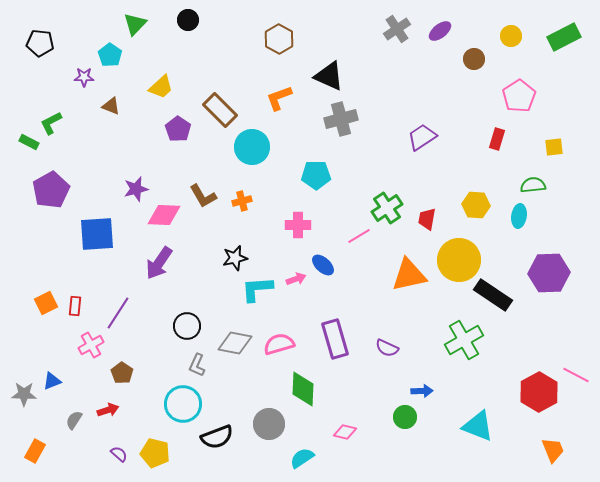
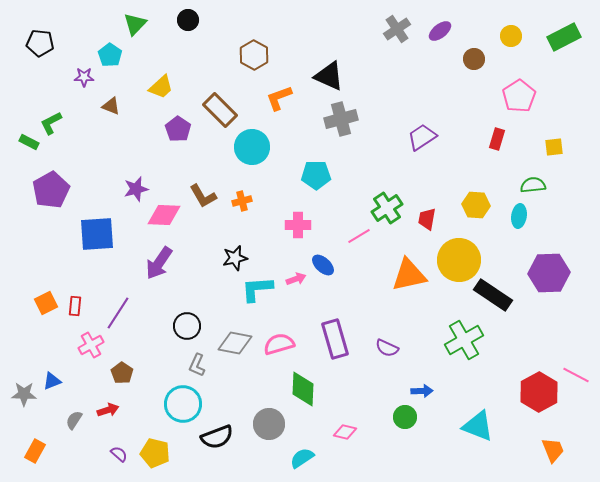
brown hexagon at (279, 39): moved 25 px left, 16 px down
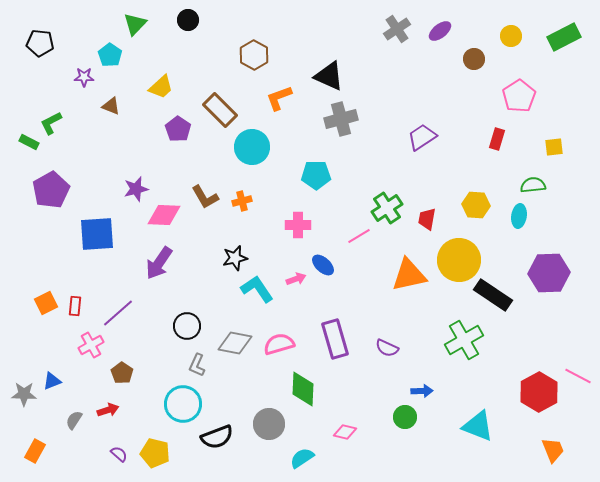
brown L-shape at (203, 196): moved 2 px right, 1 px down
cyan L-shape at (257, 289): rotated 60 degrees clockwise
purple line at (118, 313): rotated 16 degrees clockwise
pink line at (576, 375): moved 2 px right, 1 px down
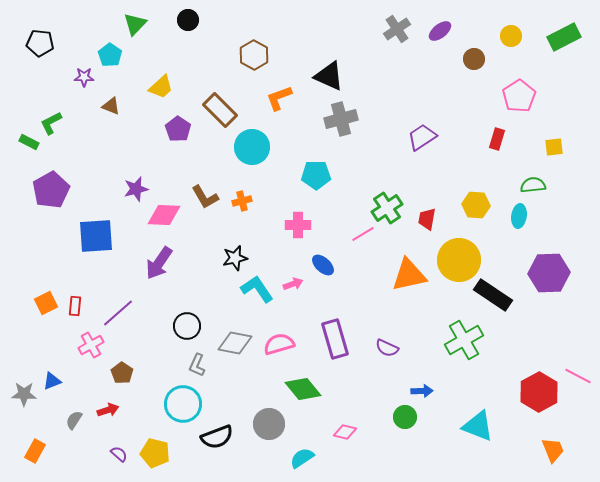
blue square at (97, 234): moved 1 px left, 2 px down
pink line at (359, 236): moved 4 px right, 2 px up
pink arrow at (296, 279): moved 3 px left, 5 px down
green diamond at (303, 389): rotated 42 degrees counterclockwise
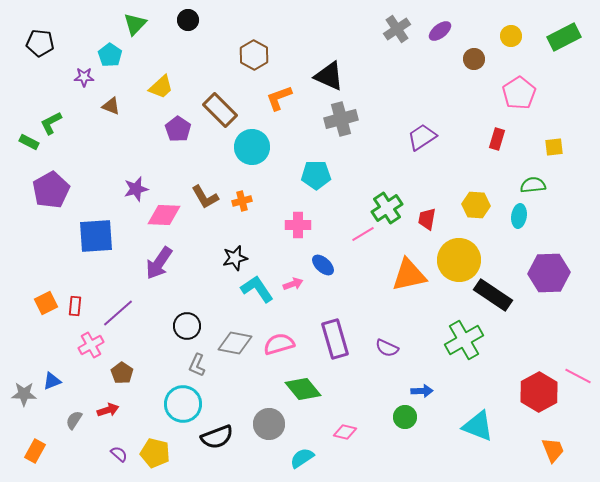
pink pentagon at (519, 96): moved 3 px up
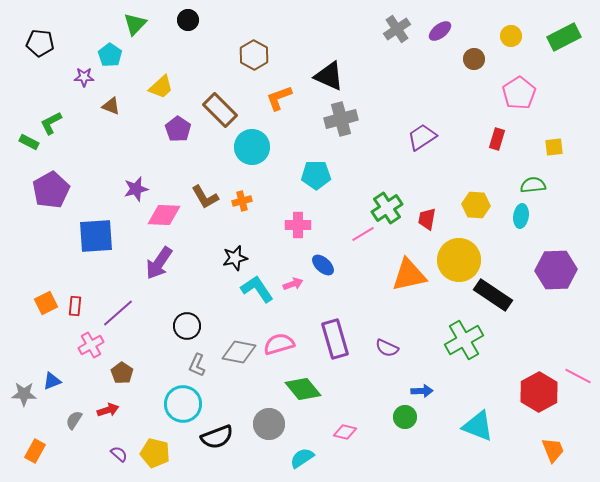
cyan ellipse at (519, 216): moved 2 px right
purple hexagon at (549, 273): moved 7 px right, 3 px up
gray diamond at (235, 343): moved 4 px right, 9 px down
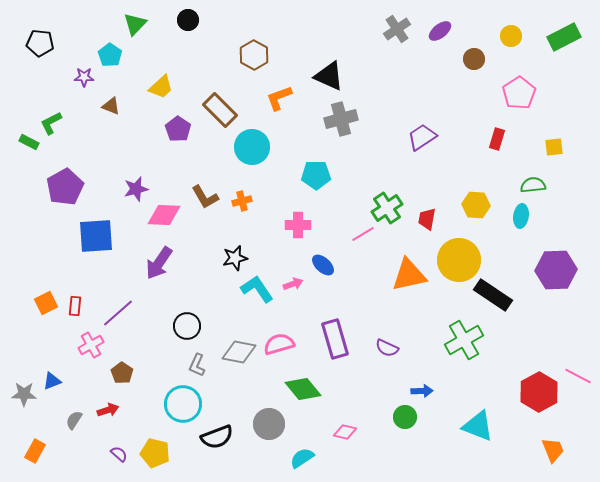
purple pentagon at (51, 190): moved 14 px right, 3 px up
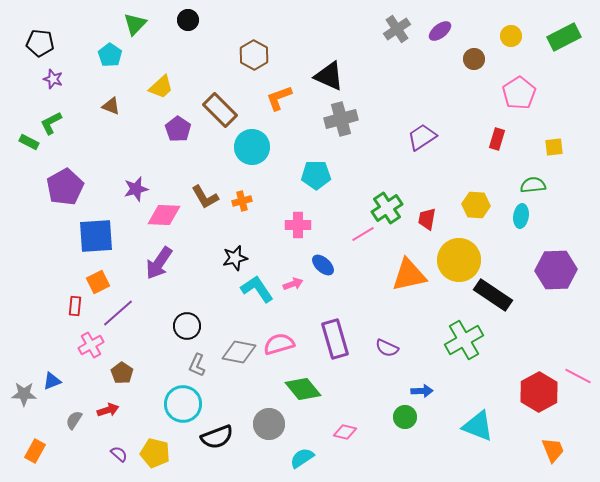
purple star at (84, 77): moved 31 px left, 2 px down; rotated 18 degrees clockwise
orange square at (46, 303): moved 52 px right, 21 px up
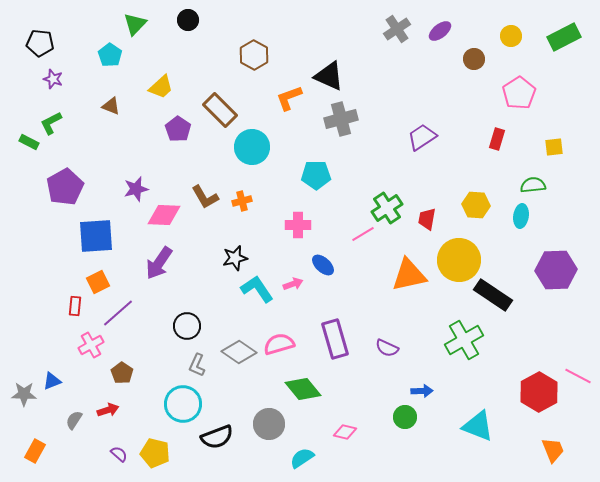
orange L-shape at (279, 98): moved 10 px right
gray diamond at (239, 352): rotated 24 degrees clockwise
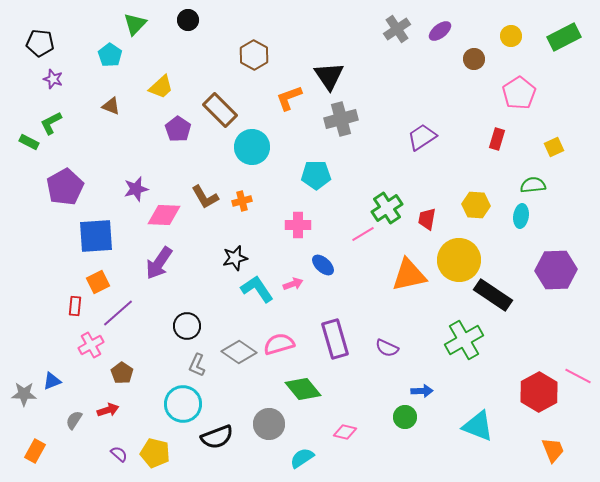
black triangle at (329, 76): rotated 32 degrees clockwise
yellow square at (554, 147): rotated 18 degrees counterclockwise
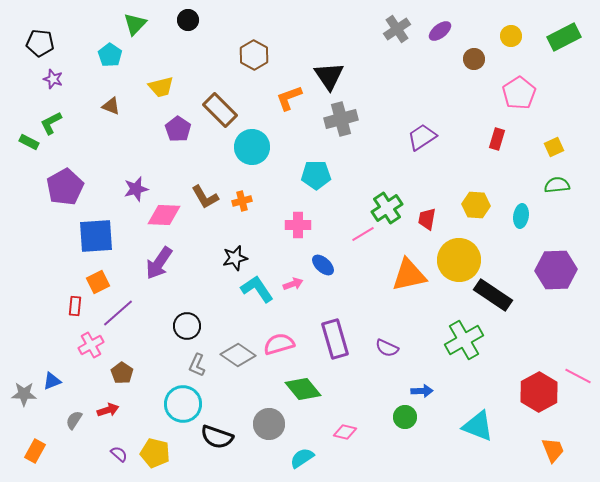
yellow trapezoid at (161, 87): rotated 28 degrees clockwise
green semicircle at (533, 185): moved 24 px right
gray diamond at (239, 352): moved 1 px left, 3 px down
black semicircle at (217, 437): rotated 40 degrees clockwise
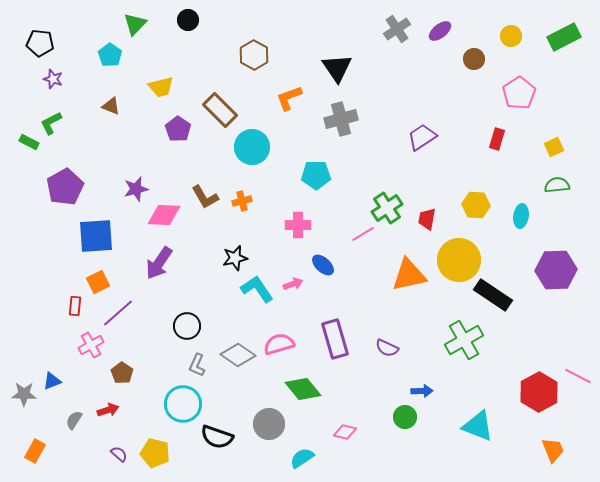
black triangle at (329, 76): moved 8 px right, 8 px up
